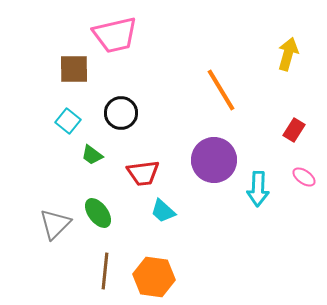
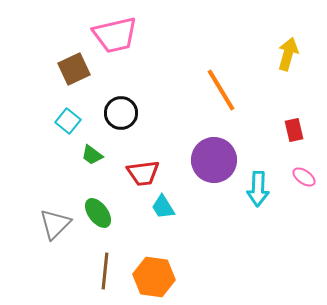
brown square: rotated 24 degrees counterclockwise
red rectangle: rotated 45 degrees counterclockwise
cyan trapezoid: moved 4 px up; rotated 16 degrees clockwise
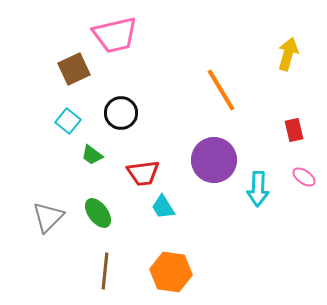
gray triangle: moved 7 px left, 7 px up
orange hexagon: moved 17 px right, 5 px up
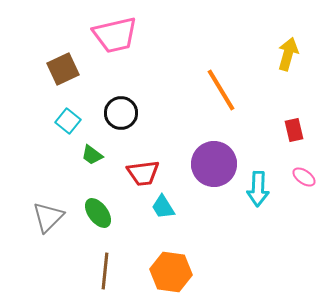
brown square: moved 11 px left
purple circle: moved 4 px down
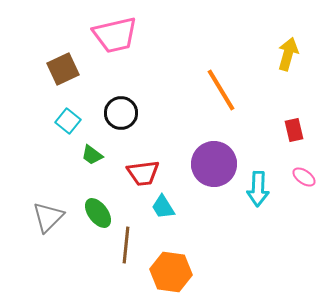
brown line: moved 21 px right, 26 px up
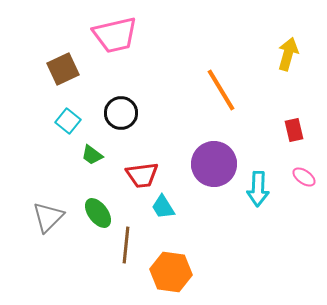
red trapezoid: moved 1 px left, 2 px down
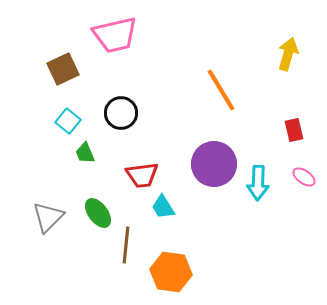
green trapezoid: moved 7 px left, 2 px up; rotated 30 degrees clockwise
cyan arrow: moved 6 px up
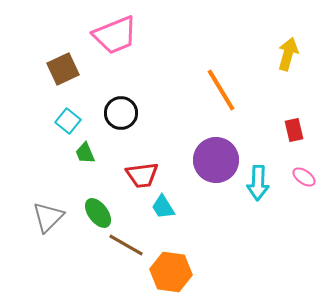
pink trapezoid: rotated 9 degrees counterclockwise
purple circle: moved 2 px right, 4 px up
brown line: rotated 66 degrees counterclockwise
